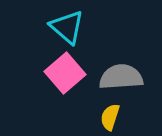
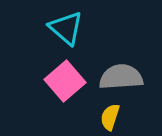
cyan triangle: moved 1 px left, 1 px down
pink square: moved 8 px down
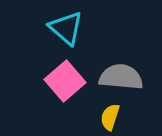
gray semicircle: rotated 9 degrees clockwise
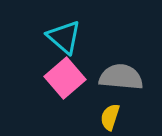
cyan triangle: moved 2 px left, 9 px down
pink square: moved 3 px up
